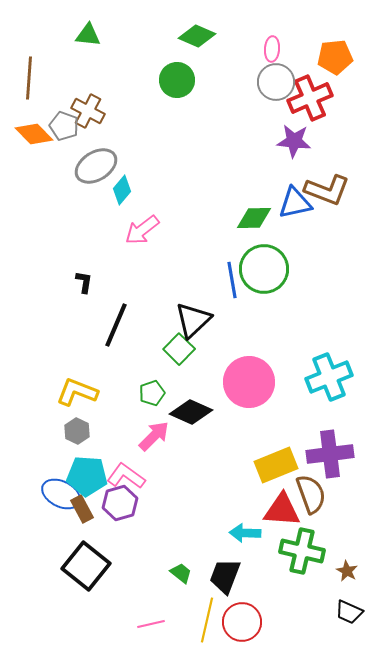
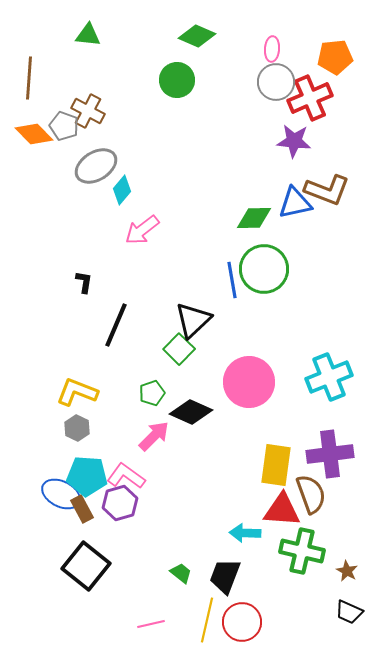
gray hexagon at (77, 431): moved 3 px up
yellow rectangle at (276, 465): rotated 60 degrees counterclockwise
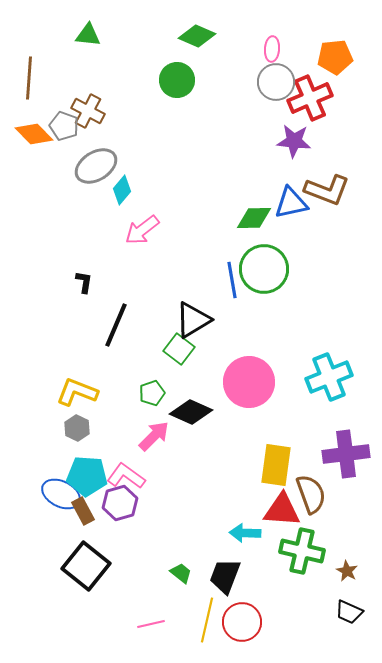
blue triangle at (295, 203): moved 4 px left
black triangle at (193, 320): rotated 12 degrees clockwise
green square at (179, 349): rotated 8 degrees counterclockwise
purple cross at (330, 454): moved 16 px right
brown rectangle at (82, 509): moved 1 px right, 2 px down
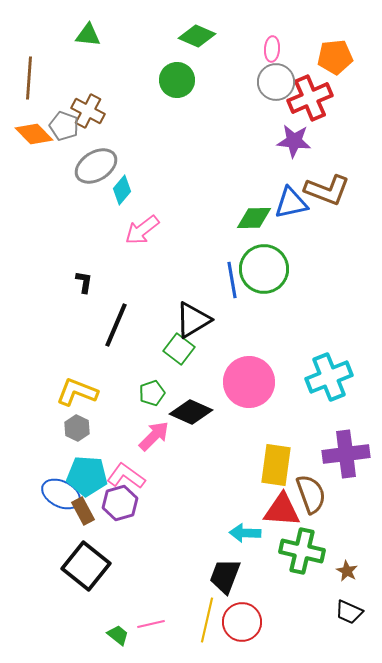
green trapezoid at (181, 573): moved 63 px left, 62 px down
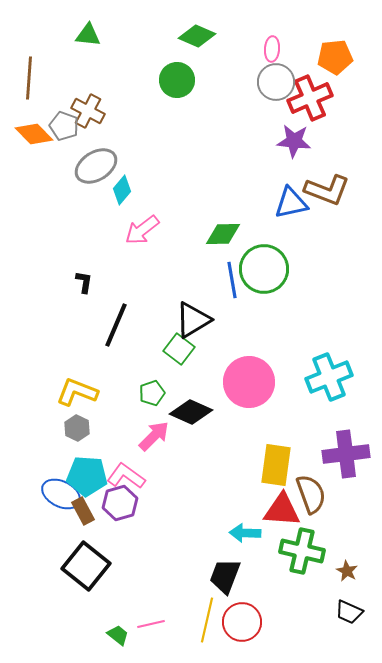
green diamond at (254, 218): moved 31 px left, 16 px down
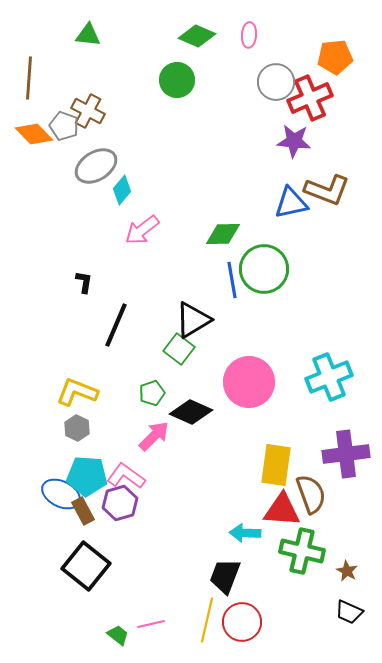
pink ellipse at (272, 49): moved 23 px left, 14 px up
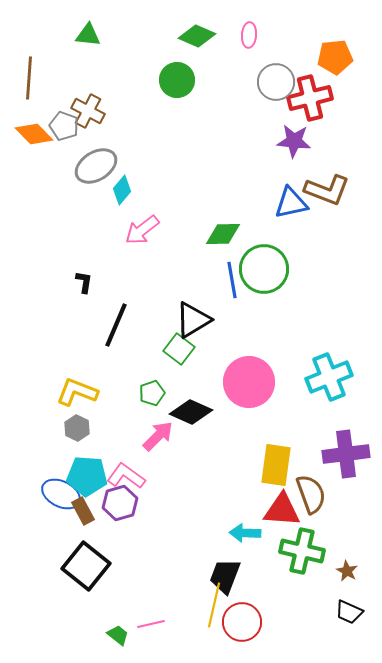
red cross at (310, 98): rotated 9 degrees clockwise
pink arrow at (154, 436): moved 4 px right
yellow line at (207, 620): moved 7 px right, 15 px up
